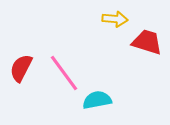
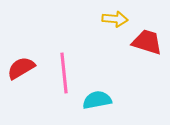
red semicircle: rotated 32 degrees clockwise
pink line: rotated 30 degrees clockwise
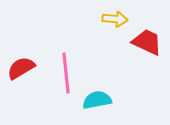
red trapezoid: rotated 8 degrees clockwise
pink line: moved 2 px right
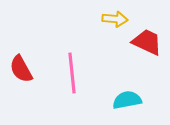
red semicircle: moved 1 px down; rotated 88 degrees counterclockwise
pink line: moved 6 px right
cyan semicircle: moved 30 px right
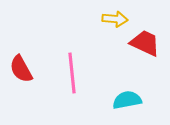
red trapezoid: moved 2 px left, 1 px down
